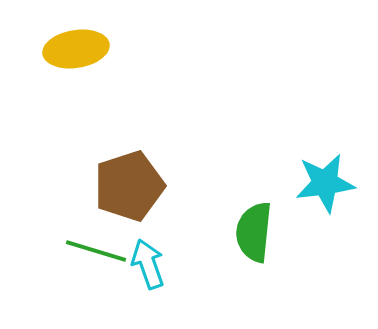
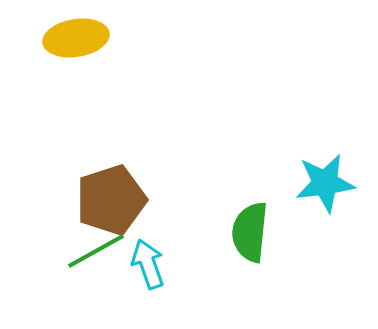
yellow ellipse: moved 11 px up
brown pentagon: moved 18 px left, 14 px down
green semicircle: moved 4 px left
green line: rotated 46 degrees counterclockwise
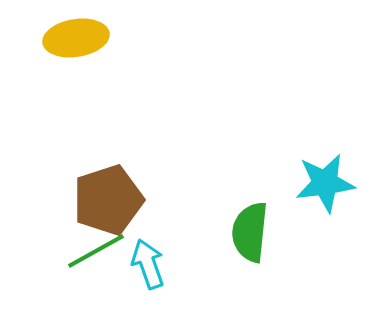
brown pentagon: moved 3 px left
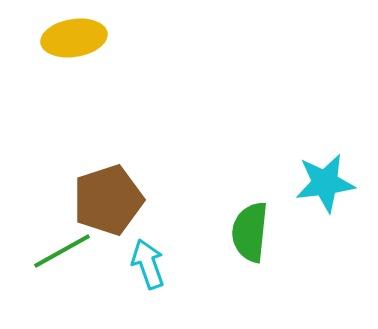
yellow ellipse: moved 2 px left
green line: moved 34 px left
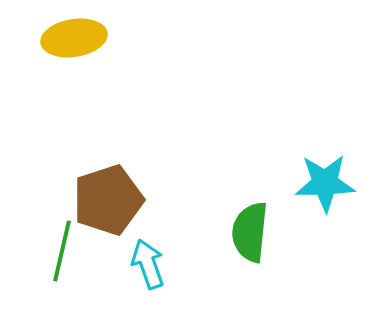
cyan star: rotated 6 degrees clockwise
green line: rotated 48 degrees counterclockwise
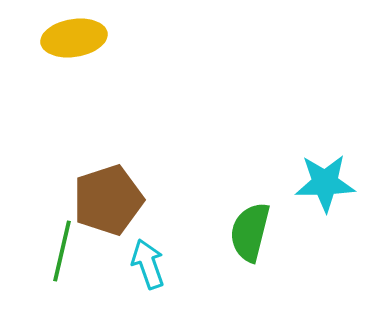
green semicircle: rotated 8 degrees clockwise
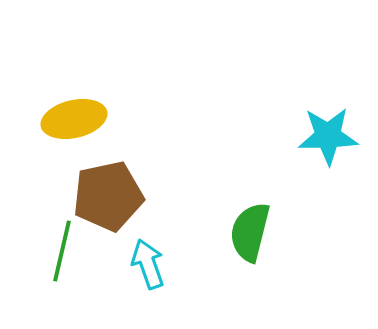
yellow ellipse: moved 81 px down; rotated 4 degrees counterclockwise
cyan star: moved 3 px right, 47 px up
brown pentagon: moved 4 px up; rotated 6 degrees clockwise
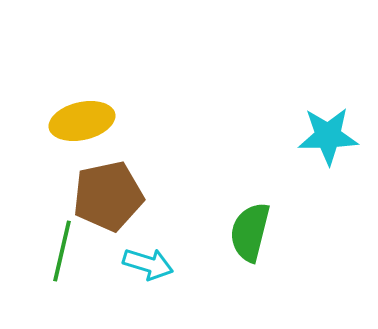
yellow ellipse: moved 8 px right, 2 px down
cyan arrow: rotated 126 degrees clockwise
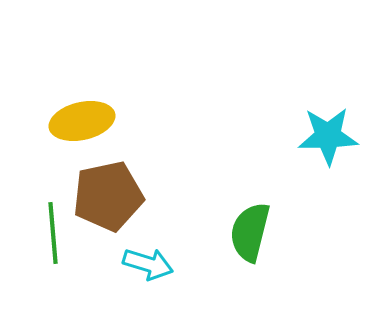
green line: moved 9 px left, 18 px up; rotated 18 degrees counterclockwise
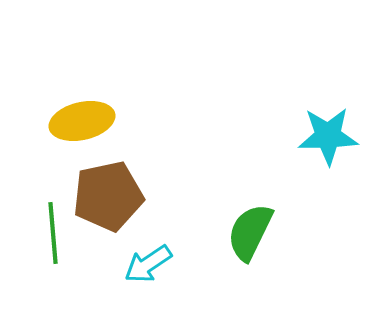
green semicircle: rotated 12 degrees clockwise
cyan arrow: rotated 129 degrees clockwise
